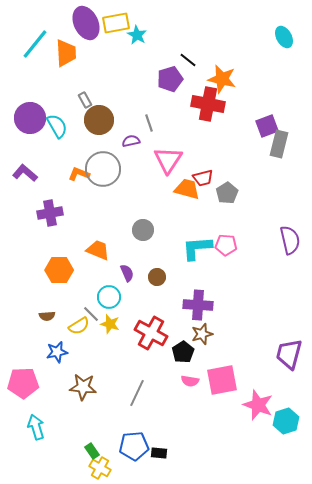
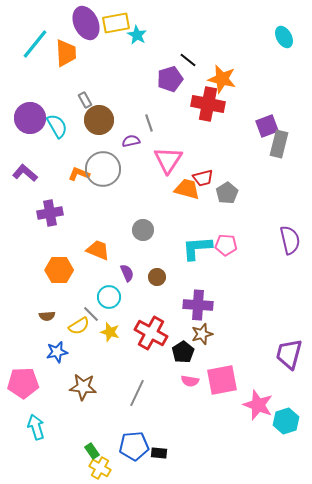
yellow star at (110, 324): moved 8 px down
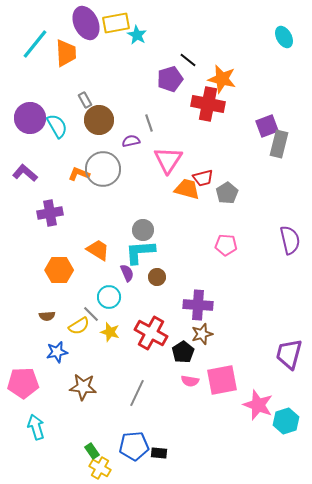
cyan L-shape at (197, 248): moved 57 px left, 4 px down
orange trapezoid at (98, 250): rotated 10 degrees clockwise
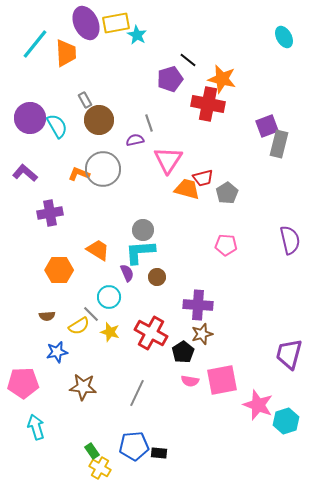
purple semicircle at (131, 141): moved 4 px right, 1 px up
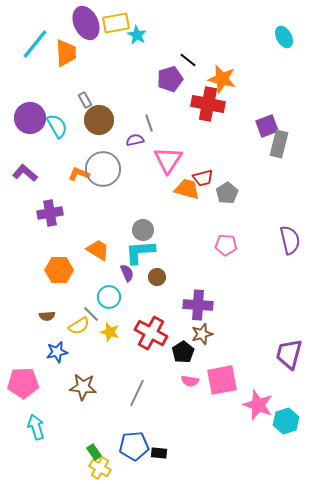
green rectangle at (92, 451): moved 2 px right, 1 px down
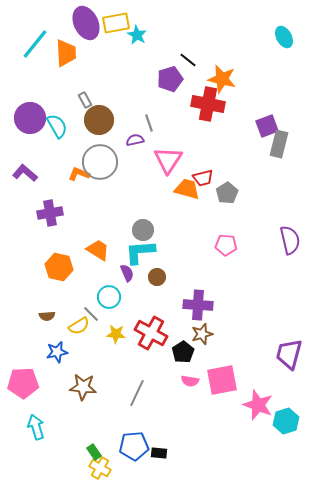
gray circle at (103, 169): moved 3 px left, 7 px up
orange hexagon at (59, 270): moved 3 px up; rotated 12 degrees clockwise
yellow star at (110, 332): moved 6 px right, 2 px down; rotated 12 degrees counterclockwise
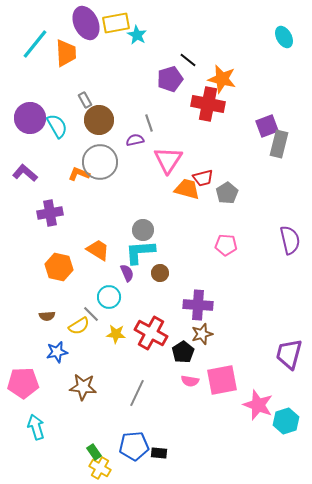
brown circle at (157, 277): moved 3 px right, 4 px up
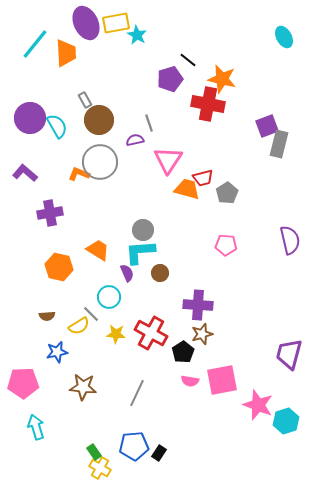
black rectangle at (159, 453): rotated 63 degrees counterclockwise
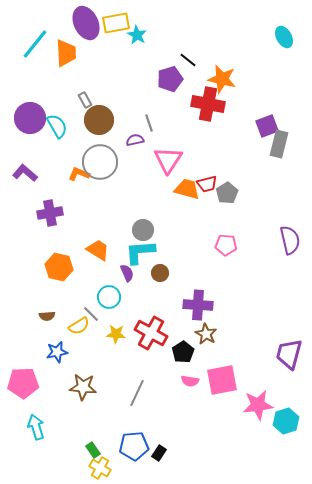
red trapezoid at (203, 178): moved 4 px right, 6 px down
brown star at (202, 334): moved 4 px right; rotated 25 degrees counterclockwise
pink star at (258, 405): rotated 28 degrees counterclockwise
green rectangle at (94, 452): moved 1 px left, 2 px up
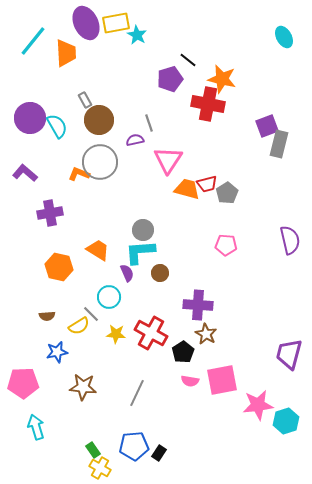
cyan line at (35, 44): moved 2 px left, 3 px up
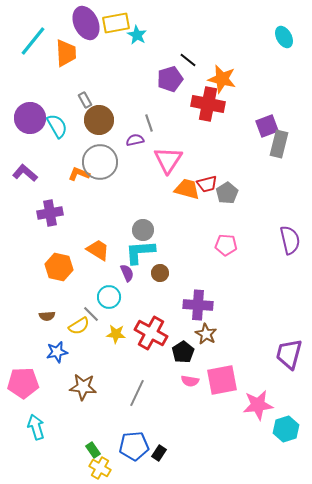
cyan hexagon at (286, 421): moved 8 px down
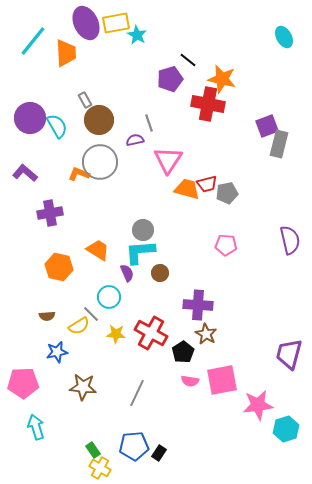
gray pentagon at (227, 193): rotated 20 degrees clockwise
